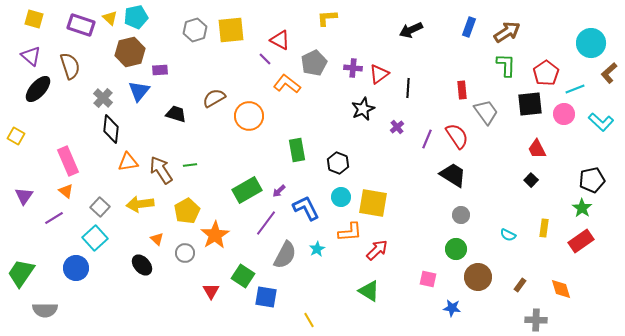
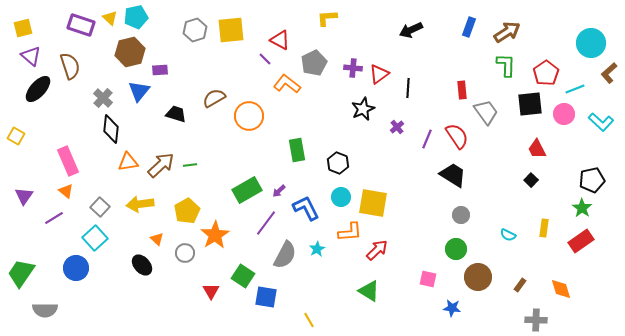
yellow square at (34, 19): moved 11 px left, 9 px down; rotated 30 degrees counterclockwise
brown arrow at (161, 170): moved 5 px up; rotated 80 degrees clockwise
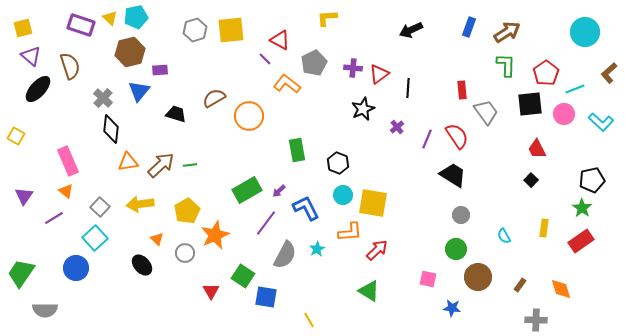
cyan circle at (591, 43): moved 6 px left, 11 px up
cyan circle at (341, 197): moved 2 px right, 2 px up
orange star at (215, 235): rotated 8 degrees clockwise
cyan semicircle at (508, 235): moved 4 px left, 1 px down; rotated 35 degrees clockwise
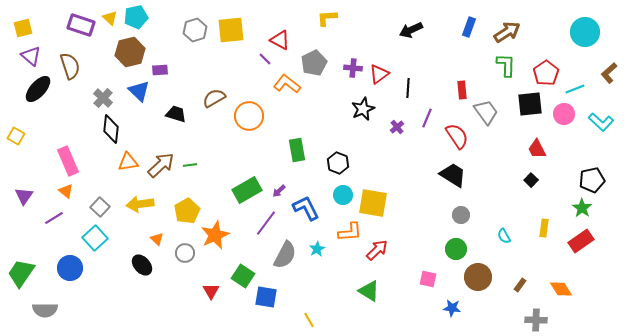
blue triangle at (139, 91): rotated 25 degrees counterclockwise
purple line at (427, 139): moved 21 px up
blue circle at (76, 268): moved 6 px left
orange diamond at (561, 289): rotated 15 degrees counterclockwise
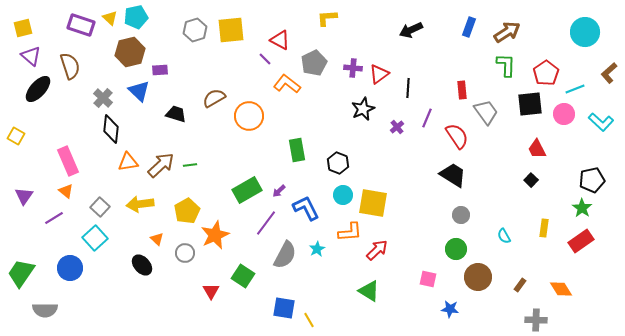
blue square at (266, 297): moved 18 px right, 11 px down
blue star at (452, 308): moved 2 px left, 1 px down
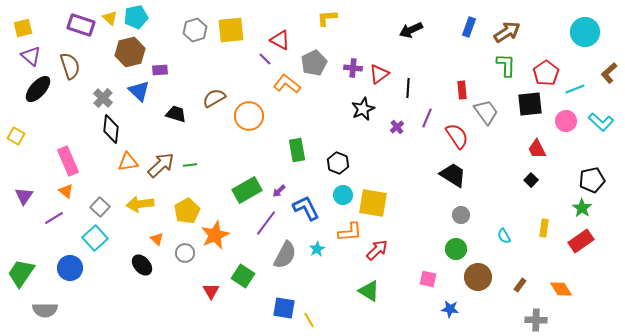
pink circle at (564, 114): moved 2 px right, 7 px down
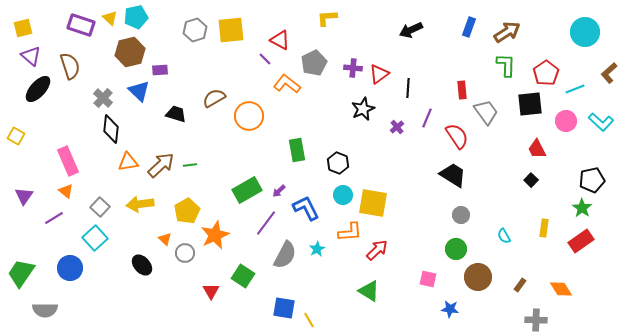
orange triangle at (157, 239): moved 8 px right
